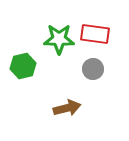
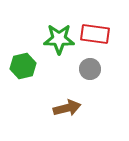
gray circle: moved 3 px left
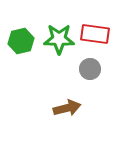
green hexagon: moved 2 px left, 25 px up
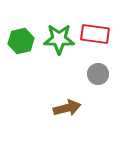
gray circle: moved 8 px right, 5 px down
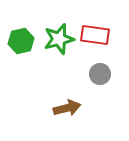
red rectangle: moved 1 px down
green star: rotated 16 degrees counterclockwise
gray circle: moved 2 px right
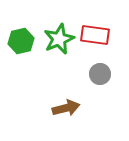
green star: rotated 8 degrees counterclockwise
brown arrow: moved 1 px left
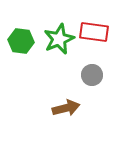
red rectangle: moved 1 px left, 3 px up
green hexagon: rotated 20 degrees clockwise
gray circle: moved 8 px left, 1 px down
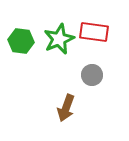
brown arrow: rotated 124 degrees clockwise
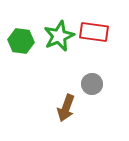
green star: moved 3 px up
gray circle: moved 9 px down
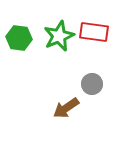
green hexagon: moved 2 px left, 3 px up
brown arrow: rotated 36 degrees clockwise
